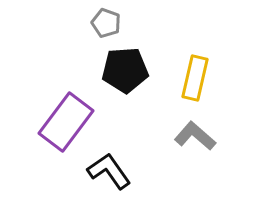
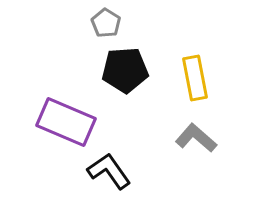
gray pentagon: rotated 12 degrees clockwise
yellow rectangle: rotated 24 degrees counterclockwise
purple rectangle: rotated 76 degrees clockwise
gray L-shape: moved 1 px right, 2 px down
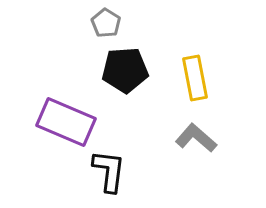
black L-shape: rotated 42 degrees clockwise
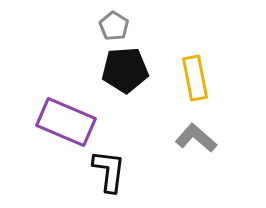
gray pentagon: moved 8 px right, 3 px down
